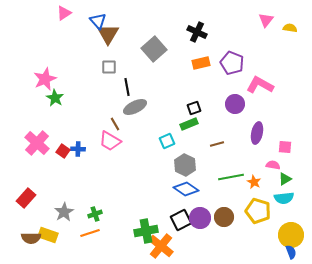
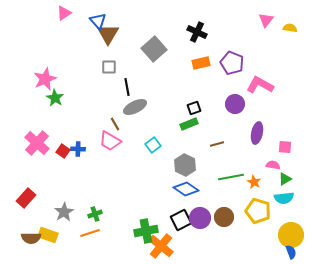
cyan square at (167, 141): moved 14 px left, 4 px down; rotated 14 degrees counterclockwise
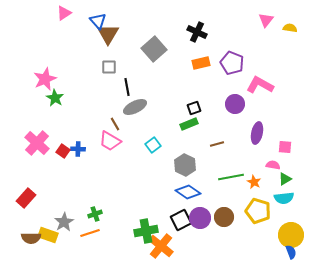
blue diamond at (186, 189): moved 2 px right, 3 px down
gray star at (64, 212): moved 10 px down
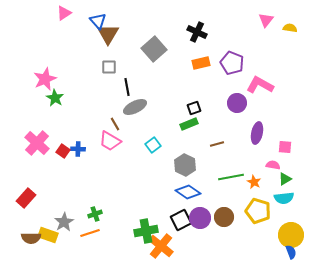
purple circle at (235, 104): moved 2 px right, 1 px up
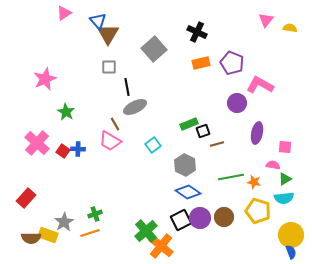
green star at (55, 98): moved 11 px right, 14 px down
black square at (194, 108): moved 9 px right, 23 px down
orange star at (254, 182): rotated 16 degrees counterclockwise
green cross at (146, 231): rotated 30 degrees counterclockwise
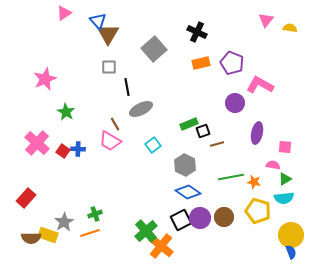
purple circle at (237, 103): moved 2 px left
gray ellipse at (135, 107): moved 6 px right, 2 px down
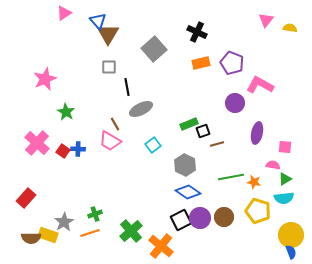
green cross at (146, 231): moved 15 px left
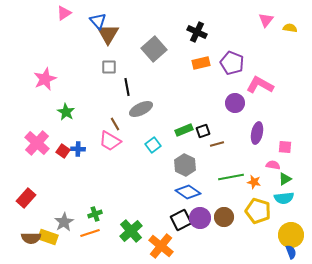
green rectangle at (189, 124): moved 5 px left, 6 px down
yellow rectangle at (48, 235): moved 2 px down
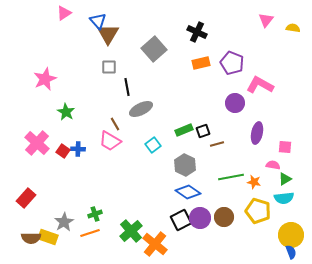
yellow semicircle at (290, 28): moved 3 px right
orange cross at (161, 246): moved 6 px left, 2 px up
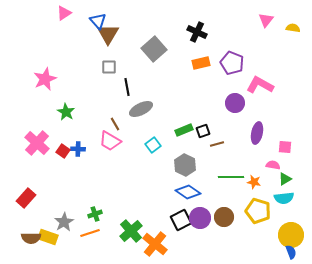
green line at (231, 177): rotated 10 degrees clockwise
